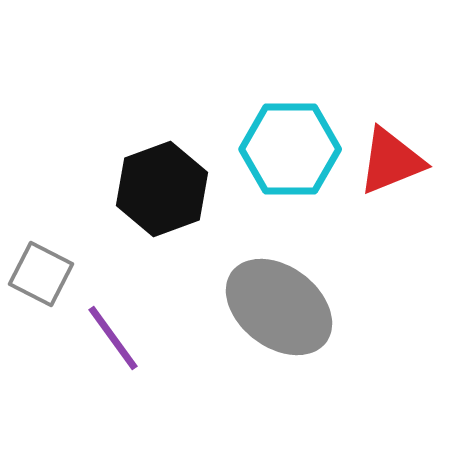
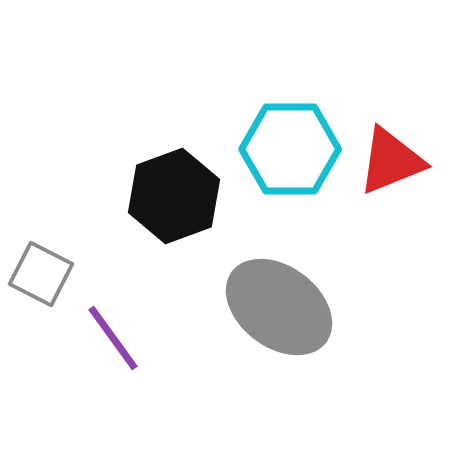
black hexagon: moved 12 px right, 7 px down
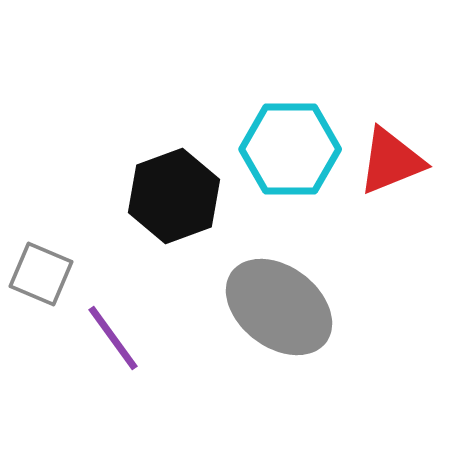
gray square: rotated 4 degrees counterclockwise
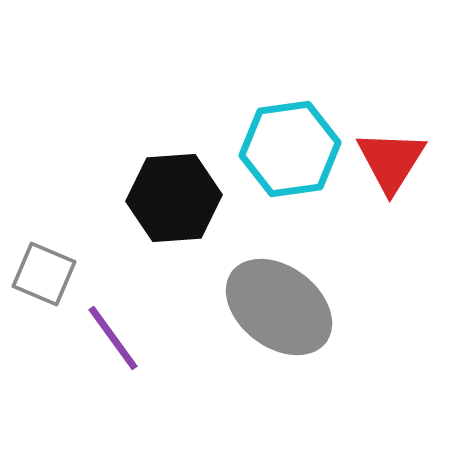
cyan hexagon: rotated 8 degrees counterclockwise
red triangle: rotated 36 degrees counterclockwise
black hexagon: moved 2 px down; rotated 16 degrees clockwise
gray square: moved 3 px right
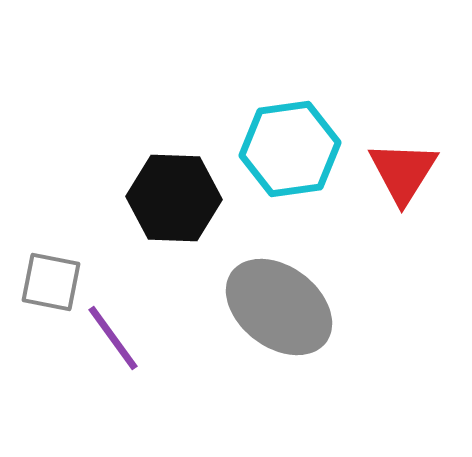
red triangle: moved 12 px right, 11 px down
black hexagon: rotated 6 degrees clockwise
gray square: moved 7 px right, 8 px down; rotated 12 degrees counterclockwise
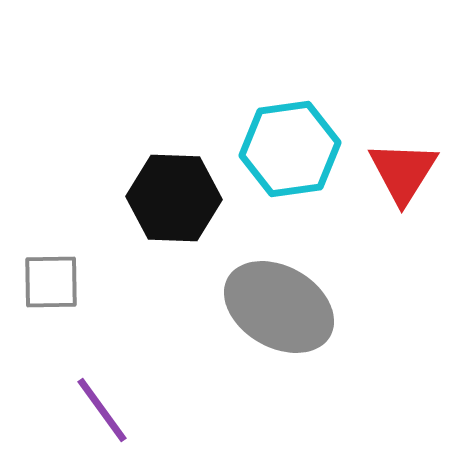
gray square: rotated 12 degrees counterclockwise
gray ellipse: rotated 7 degrees counterclockwise
purple line: moved 11 px left, 72 px down
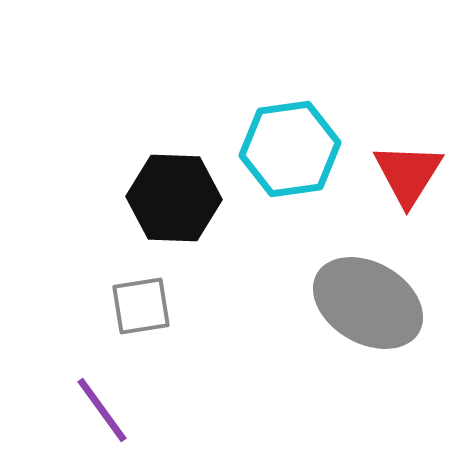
red triangle: moved 5 px right, 2 px down
gray square: moved 90 px right, 24 px down; rotated 8 degrees counterclockwise
gray ellipse: moved 89 px right, 4 px up
